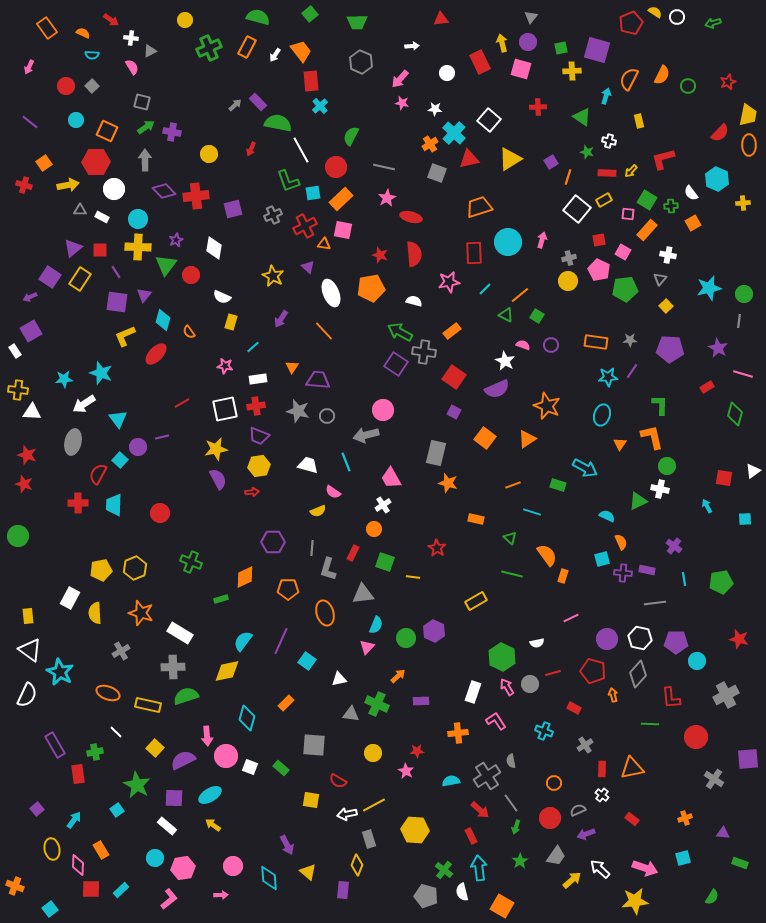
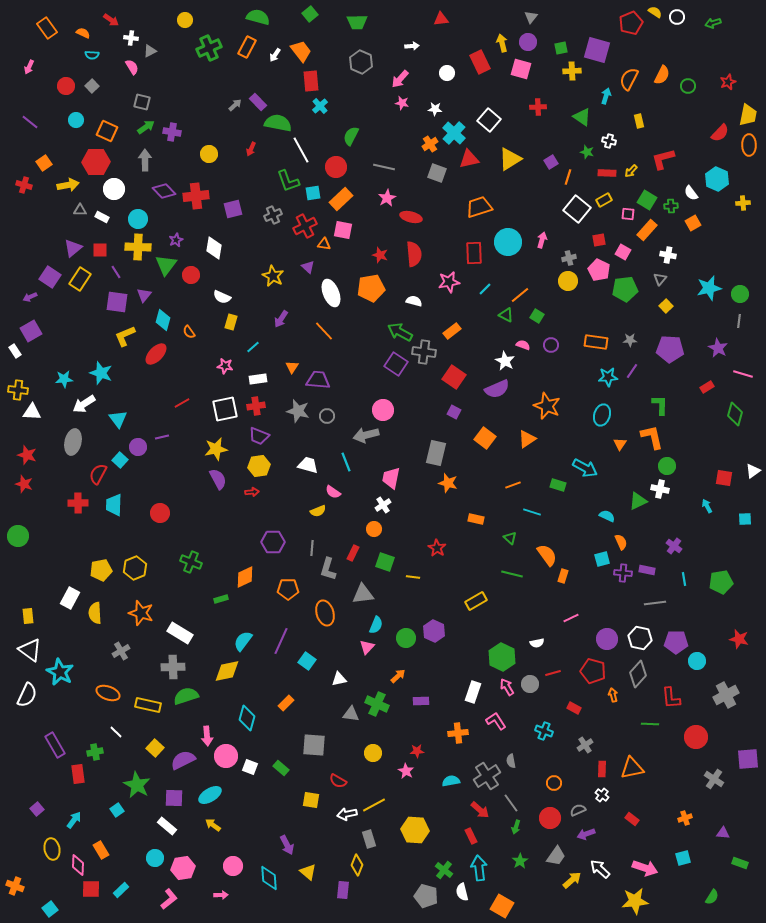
green circle at (744, 294): moved 4 px left
pink trapezoid at (391, 478): rotated 40 degrees clockwise
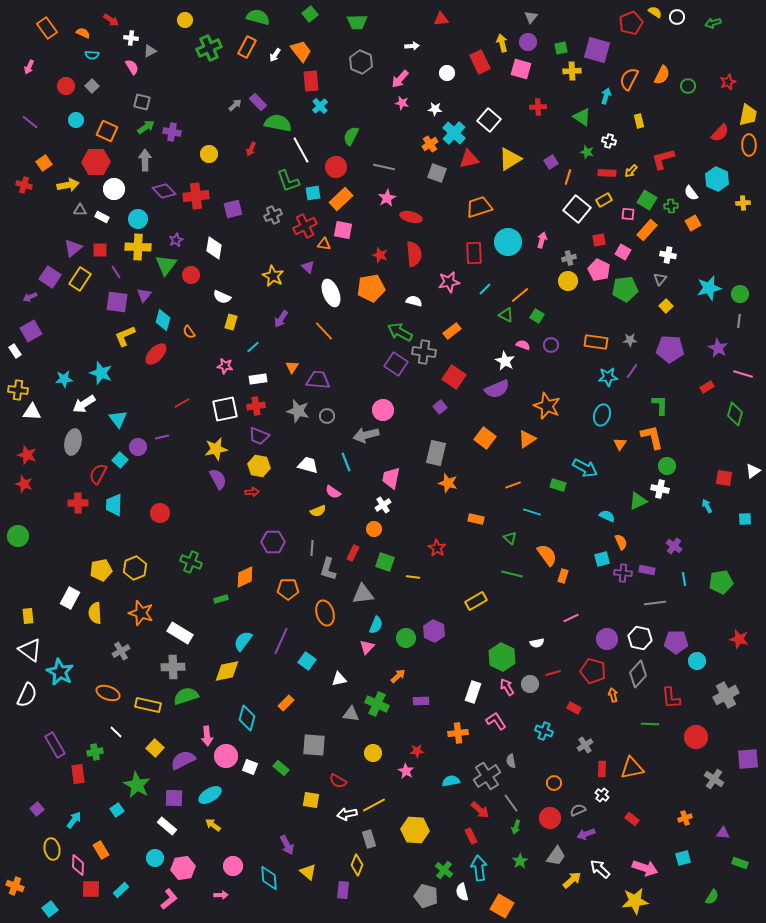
purple square at (454, 412): moved 14 px left, 5 px up; rotated 24 degrees clockwise
yellow hexagon at (259, 466): rotated 20 degrees clockwise
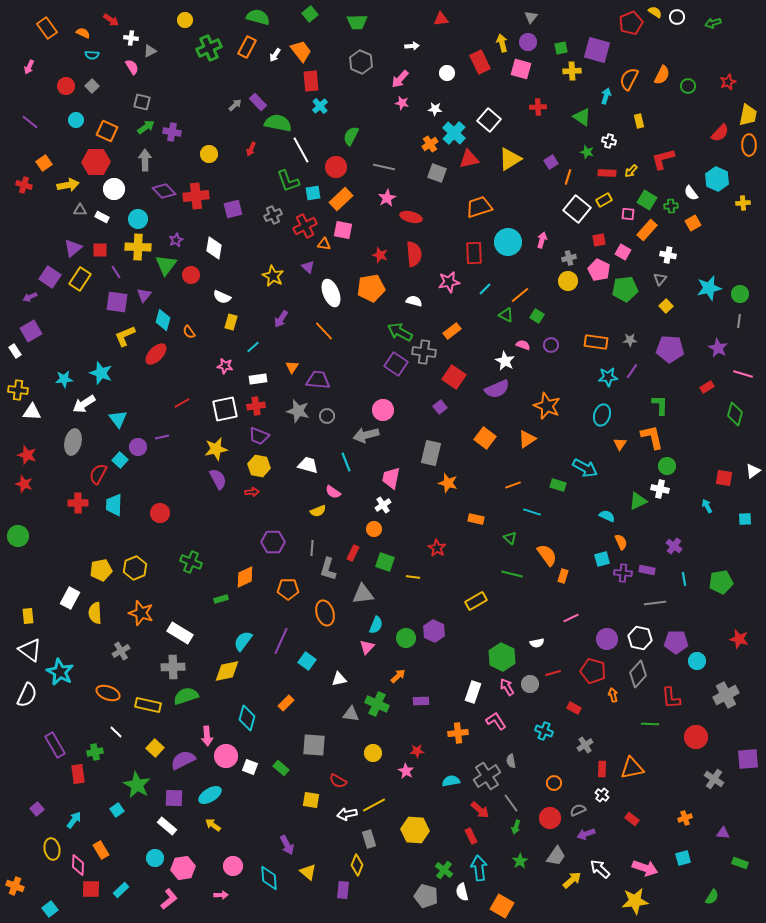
gray rectangle at (436, 453): moved 5 px left
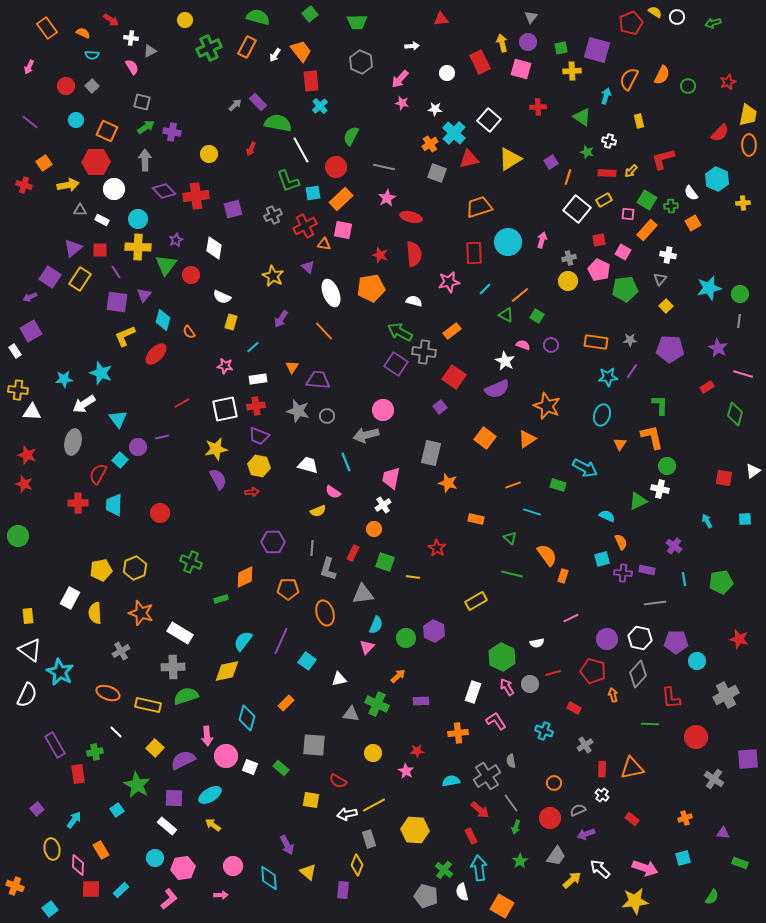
white rectangle at (102, 217): moved 3 px down
cyan arrow at (707, 506): moved 15 px down
